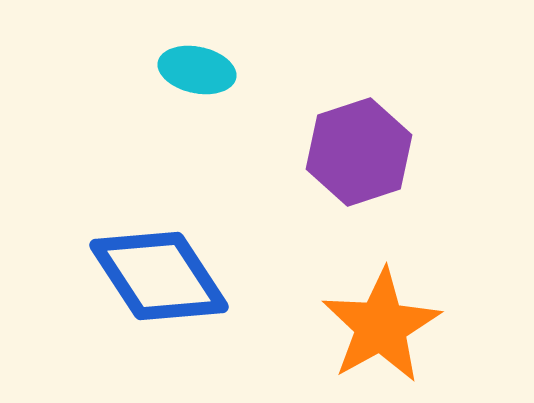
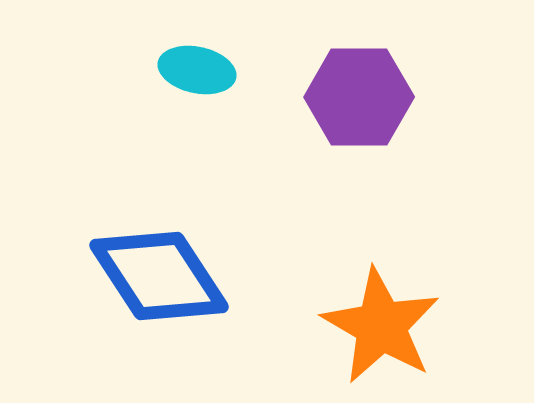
purple hexagon: moved 55 px up; rotated 18 degrees clockwise
orange star: rotated 13 degrees counterclockwise
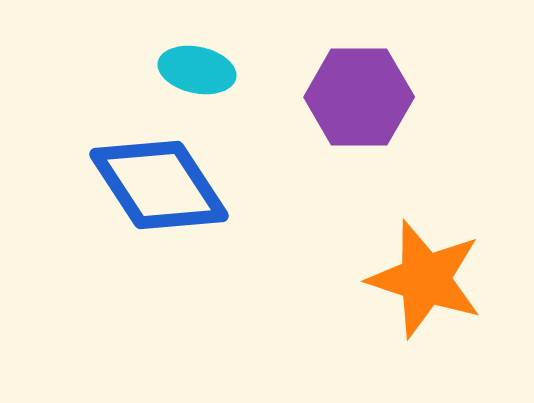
blue diamond: moved 91 px up
orange star: moved 44 px right, 47 px up; rotated 12 degrees counterclockwise
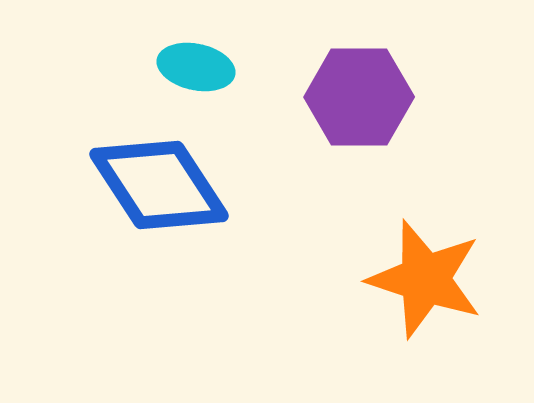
cyan ellipse: moved 1 px left, 3 px up
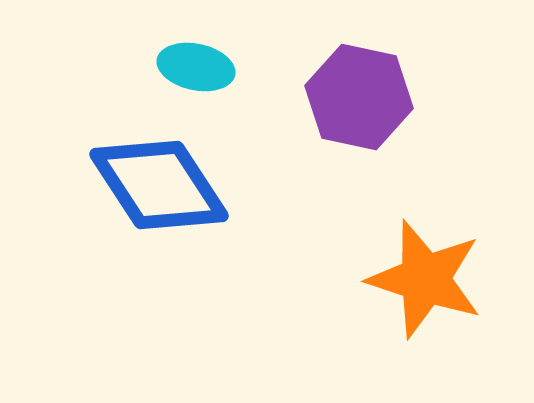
purple hexagon: rotated 12 degrees clockwise
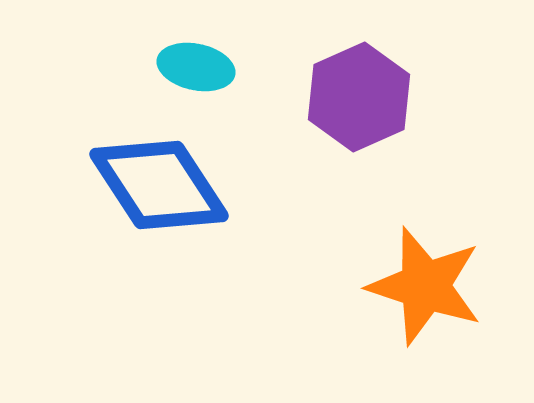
purple hexagon: rotated 24 degrees clockwise
orange star: moved 7 px down
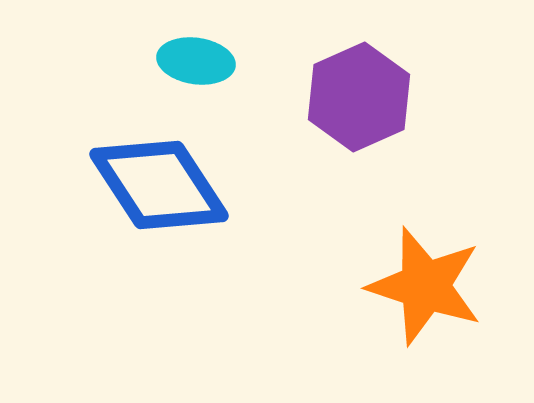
cyan ellipse: moved 6 px up; rotated 4 degrees counterclockwise
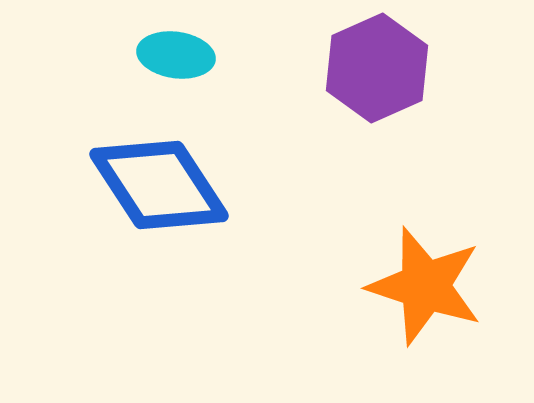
cyan ellipse: moved 20 px left, 6 px up
purple hexagon: moved 18 px right, 29 px up
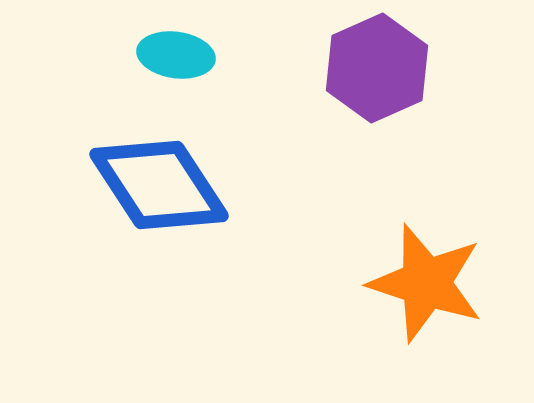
orange star: moved 1 px right, 3 px up
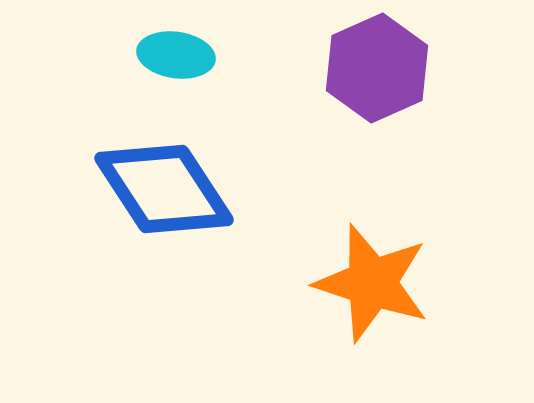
blue diamond: moved 5 px right, 4 px down
orange star: moved 54 px left
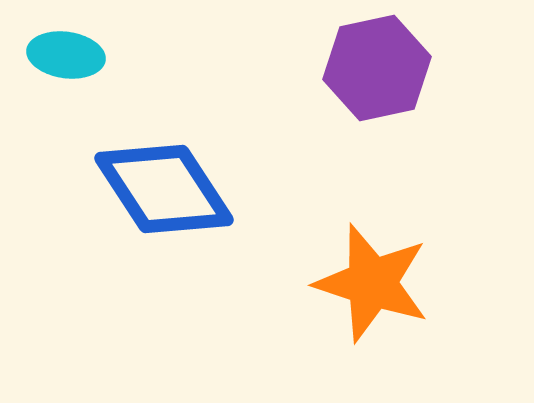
cyan ellipse: moved 110 px left
purple hexagon: rotated 12 degrees clockwise
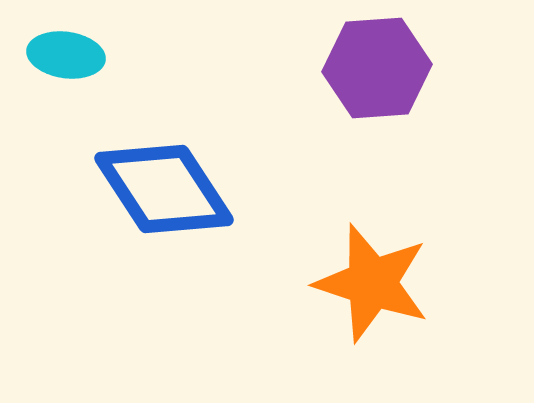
purple hexagon: rotated 8 degrees clockwise
